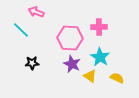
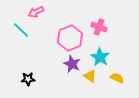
pink arrow: rotated 49 degrees counterclockwise
pink cross: rotated 21 degrees clockwise
pink hexagon: rotated 25 degrees counterclockwise
black star: moved 4 px left, 16 px down
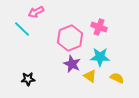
cyan line: moved 1 px right, 1 px up
cyan star: rotated 30 degrees counterclockwise
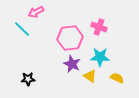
pink hexagon: rotated 15 degrees clockwise
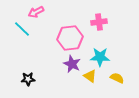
pink cross: moved 5 px up; rotated 28 degrees counterclockwise
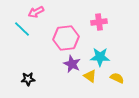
pink hexagon: moved 4 px left
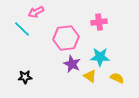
black star: moved 3 px left, 2 px up
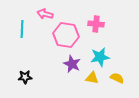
pink arrow: moved 9 px right, 2 px down; rotated 42 degrees clockwise
pink cross: moved 3 px left, 2 px down; rotated 14 degrees clockwise
cyan line: rotated 48 degrees clockwise
pink hexagon: moved 3 px up; rotated 15 degrees clockwise
cyan star: rotated 12 degrees counterclockwise
yellow triangle: moved 2 px right, 2 px down; rotated 24 degrees counterclockwise
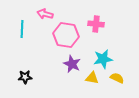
cyan star: moved 3 px right, 2 px down
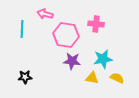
purple star: moved 3 px up; rotated 18 degrees counterclockwise
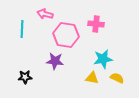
purple star: moved 17 px left
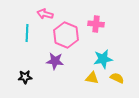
cyan line: moved 5 px right, 4 px down
pink hexagon: rotated 15 degrees clockwise
